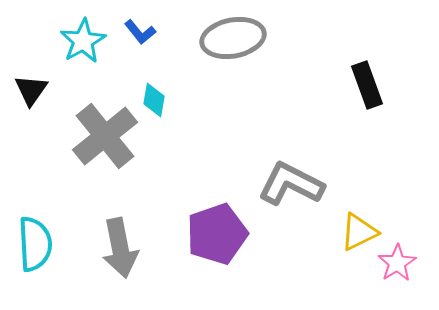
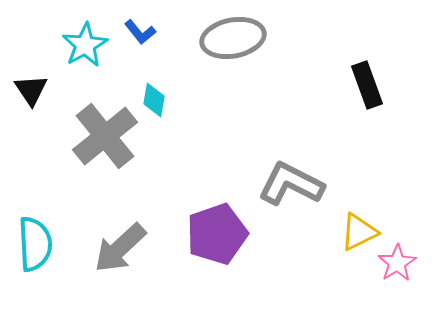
cyan star: moved 2 px right, 4 px down
black triangle: rotated 9 degrees counterclockwise
gray arrow: rotated 58 degrees clockwise
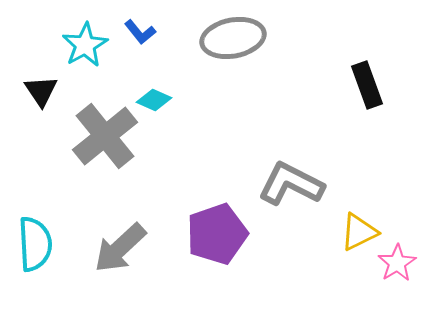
black triangle: moved 10 px right, 1 px down
cyan diamond: rotated 76 degrees counterclockwise
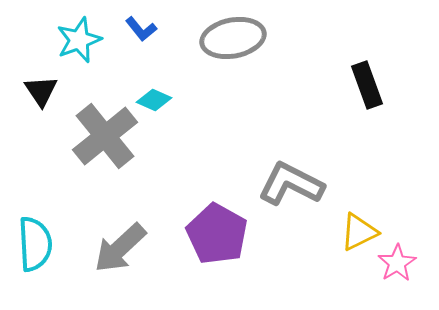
blue L-shape: moved 1 px right, 3 px up
cyan star: moved 6 px left, 5 px up; rotated 9 degrees clockwise
purple pentagon: rotated 24 degrees counterclockwise
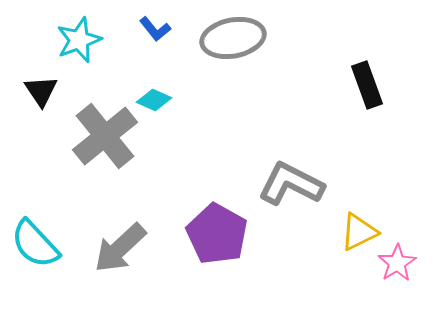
blue L-shape: moved 14 px right
cyan semicircle: rotated 140 degrees clockwise
